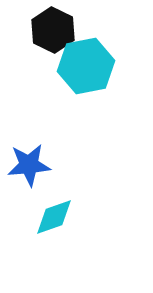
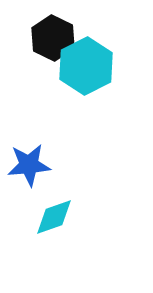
black hexagon: moved 8 px down
cyan hexagon: rotated 16 degrees counterclockwise
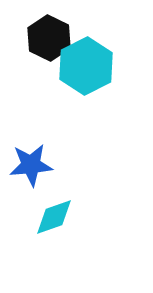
black hexagon: moved 4 px left
blue star: moved 2 px right
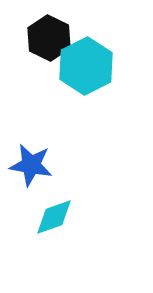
blue star: rotated 15 degrees clockwise
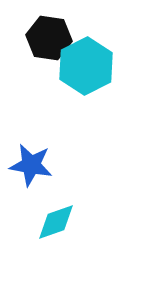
black hexagon: rotated 18 degrees counterclockwise
cyan diamond: moved 2 px right, 5 px down
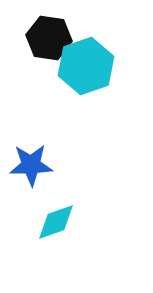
cyan hexagon: rotated 8 degrees clockwise
blue star: rotated 12 degrees counterclockwise
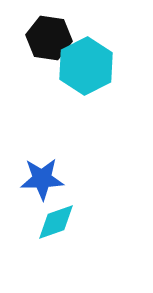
cyan hexagon: rotated 8 degrees counterclockwise
blue star: moved 11 px right, 14 px down
